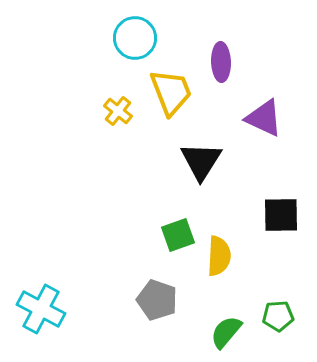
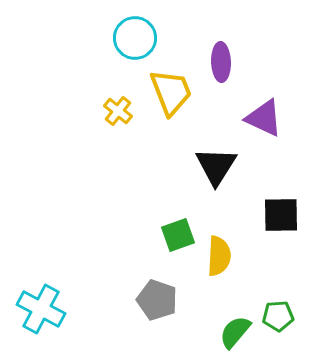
black triangle: moved 15 px right, 5 px down
green semicircle: moved 9 px right
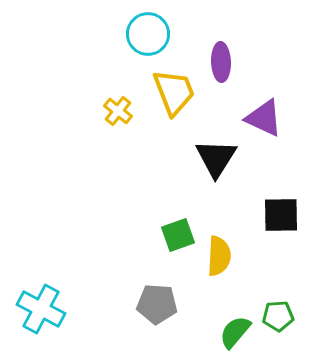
cyan circle: moved 13 px right, 4 px up
yellow trapezoid: moved 3 px right
black triangle: moved 8 px up
gray pentagon: moved 4 px down; rotated 15 degrees counterclockwise
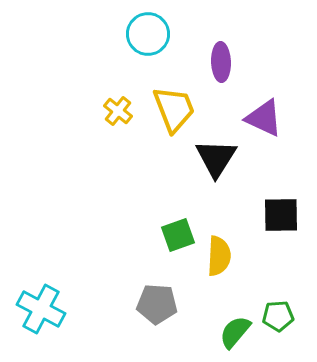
yellow trapezoid: moved 17 px down
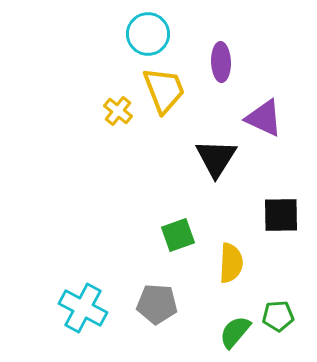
yellow trapezoid: moved 10 px left, 19 px up
yellow semicircle: moved 12 px right, 7 px down
cyan cross: moved 42 px right, 1 px up
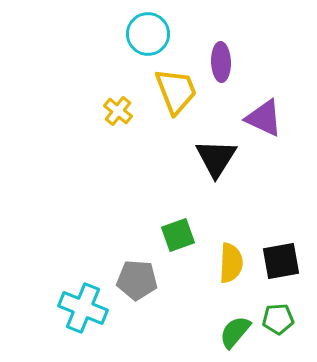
yellow trapezoid: moved 12 px right, 1 px down
black square: moved 46 px down; rotated 9 degrees counterclockwise
gray pentagon: moved 20 px left, 24 px up
cyan cross: rotated 6 degrees counterclockwise
green pentagon: moved 3 px down
